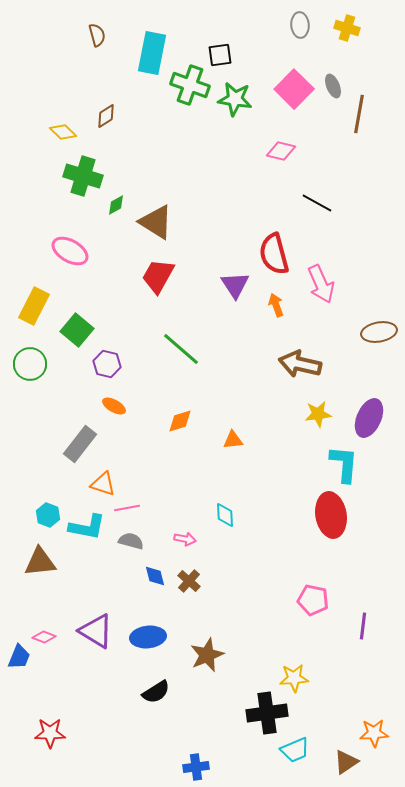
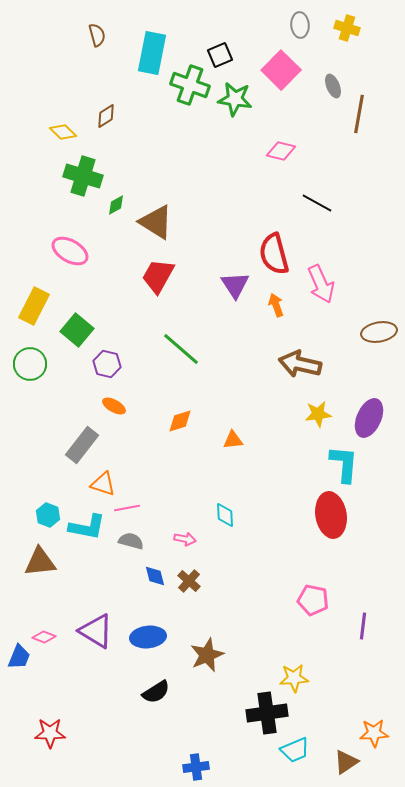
black square at (220, 55): rotated 15 degrees counterclockwise
pink square at (294, 89): moved 13 px left, 19 px up
gray rectangle at (80, 444): moved 2 px right, 1 px down
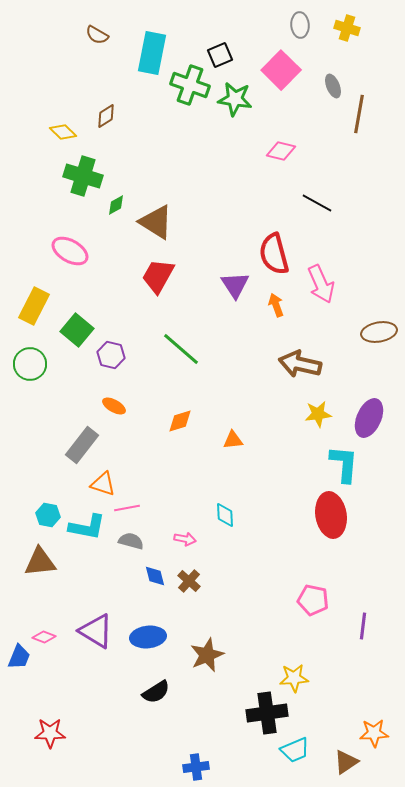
brown semicircle at (97, 35): rotated 135 degrees clockwise
purple hexagon at (107, 364): moved 4 px right, 9 px up
cyan hexagon at (48, 515): rotated 10 degrees counterclockwise
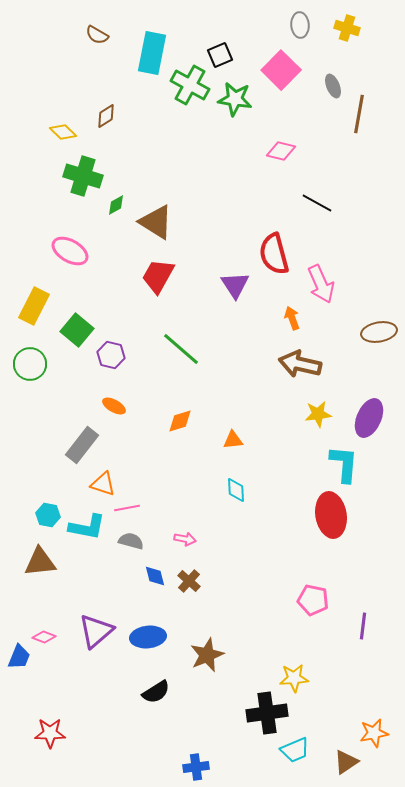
green cross at (190, 85): rotated 9 degrees clockwise
orange arrow at (276, 305): moved 16 px right, 13 px down
cyan diamond at (225, 515): moved 11 px right, 25 px up
purple triangle at (96, 631): rotated 48 degrees clockwise
orange star at (374, 733): rotated 8 degrees counterclockwise
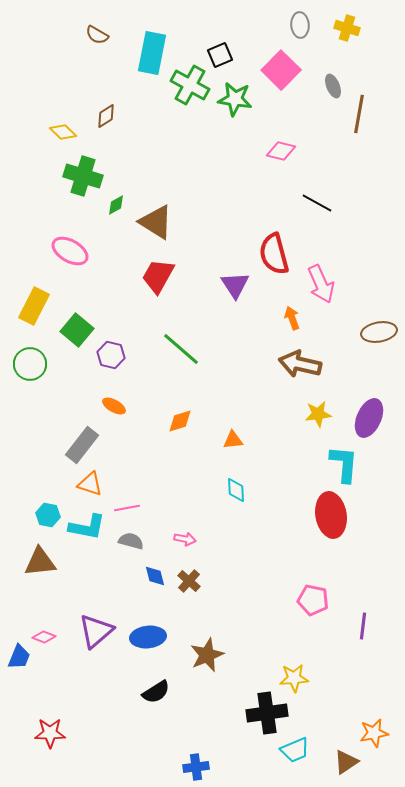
orange triangle at (103, 484): moved 13 px left
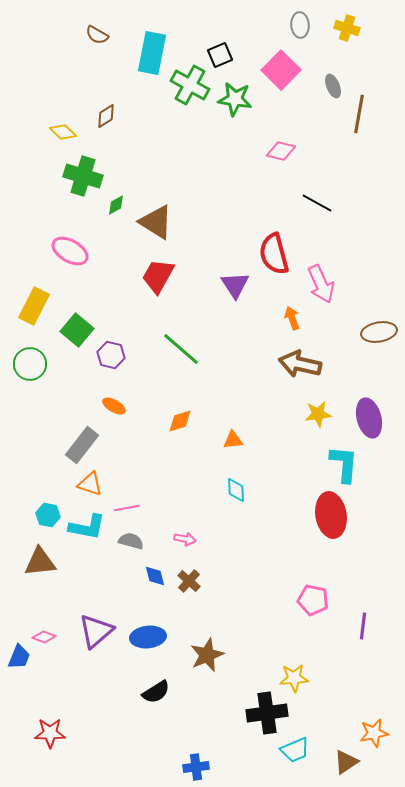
purple ellipse at (369, 418): rotated 39 degrees counterclockwise
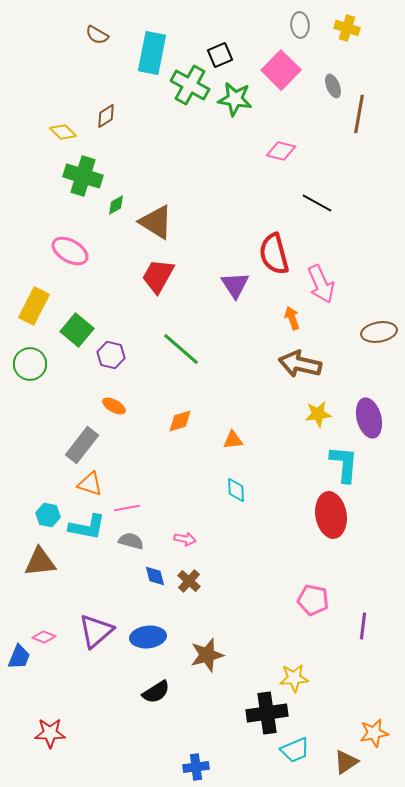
brown star at (207, 655): rotated 8 degrees clockwise
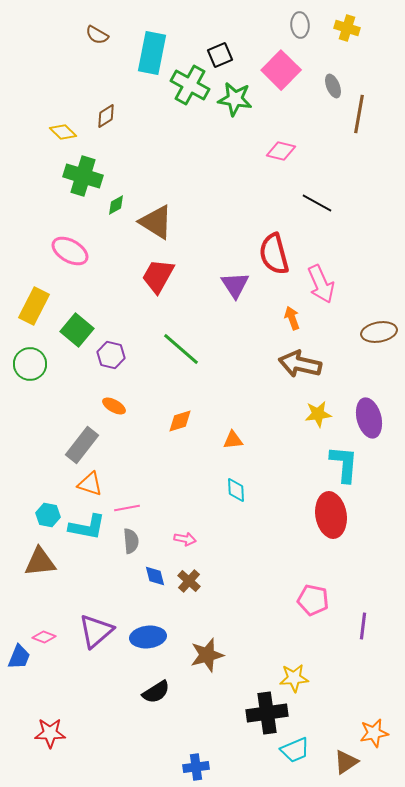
gray semicircle at (131, 541): rotated 70 degrees clockwise
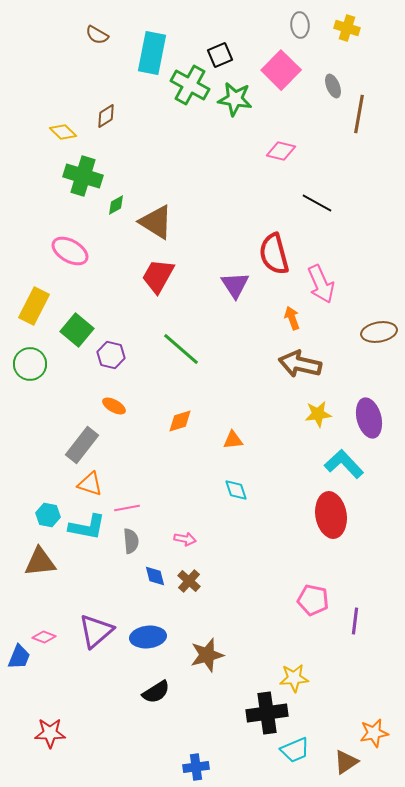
cyan L-shape at (344, 464): rotated 48 degrees counterclockwise
cyan diamond at (236, 490): rotated 15 degrees counterclockwise
purple line at (363, 626): moved 8 px left, 5 px up
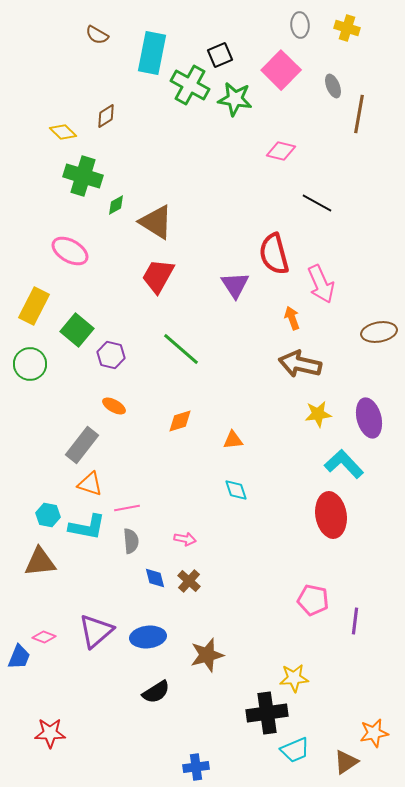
blue diamond at (155, 576): moved 2 px down
